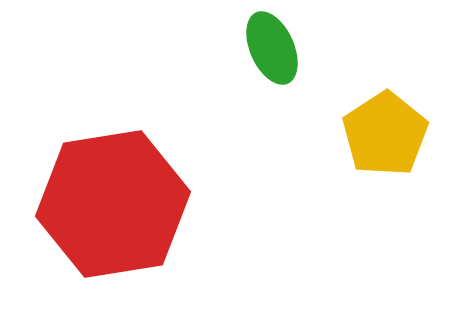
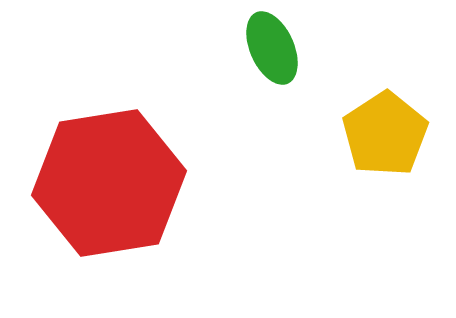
red hexagon: moved 4 px left, 21 px up
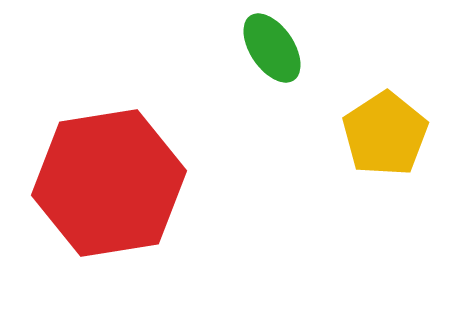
green ellipse: rotated 10 degrees counterclockwise
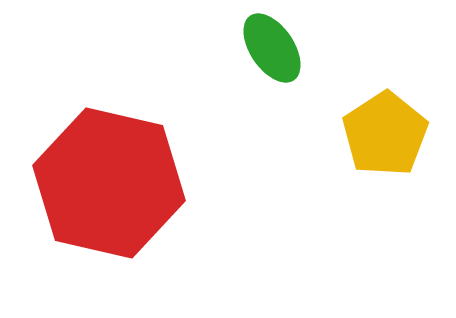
red hexagon: rotated 22 degrees clockwise
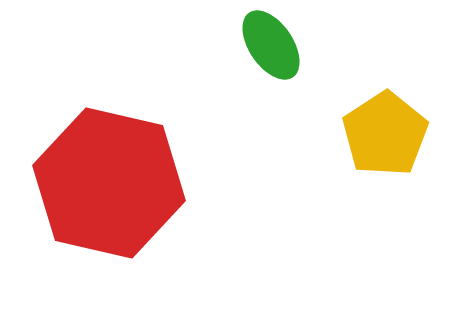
green ellipse: moved 1 px left, 3 px up
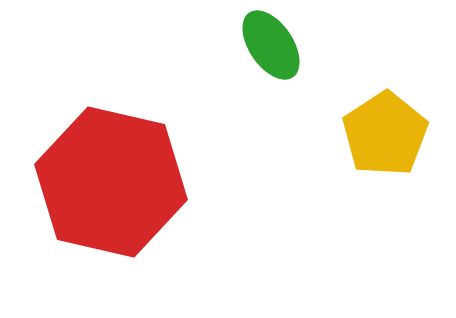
red hexagon: moved 2 px right, 1 px up
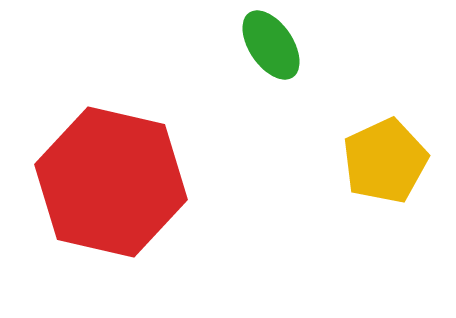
yellow pentagon: moved 27 px down; rotated 8 degrees clockwise
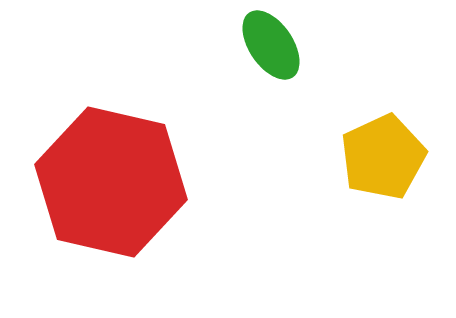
yellow pentagon: moved 2 px left, 4 px up
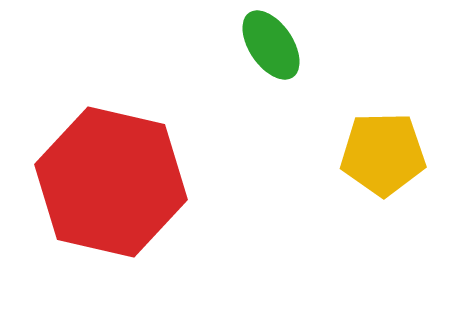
yellow pentagon: moved 3 px up; rotated 24 degrees clockwise
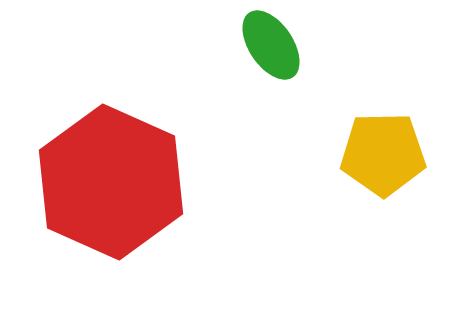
red hexagon: rotated 11 degrees clockwise
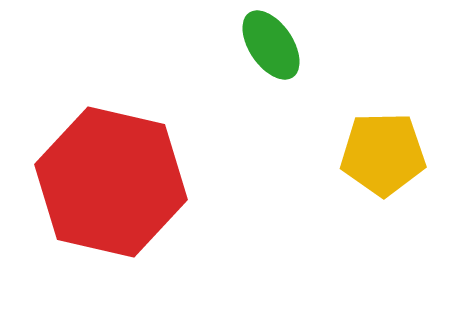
red hexagon: rotated 11 degrees counterclockwise
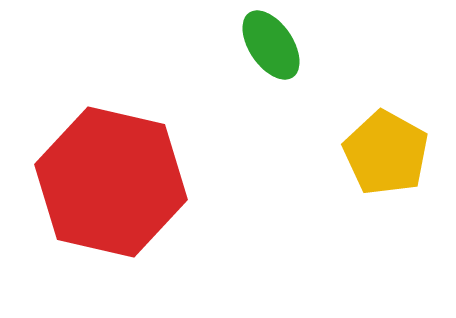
yellow pentagon: moved 3 px right, 1 px up; rotated 30 degrees clockwise
